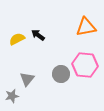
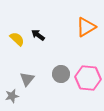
orange triangle: rotated 20 degrees counterclockwise
yellow semicircle: rotated 70 degrees clockwise
pink hexagon: moved 3 px right, 13 px down
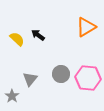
gray triangle: moved 3 px right
gray star: rotated 24 degrees counterclockwise
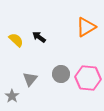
black arrow: moved 1 px right, 2 px down
yellow semicircle: moved 1 px left, 1 px down
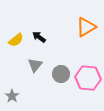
yellow semicircle: rotated 98 degrees clockwise
gray triangle: moved 5 px right, 14 px up
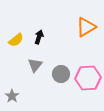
black arrow: rotated 72 degrees clockwise
pink hexagon: rotated 10 degrees counterclockwise
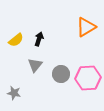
black arrow: moved 2 px down
gray star: moved 2 px right, 3 px up; rotated 24 degrees counterclockwise
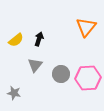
orange triangle: rotated 20 degrees counterclockwise
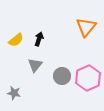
gray circle: moved 1 px right, 2 px down
pink hexagon: rotated 20 degrees counterclockwise
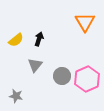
orange triangle: moved 1 px left, 5 px up; rotated 10 degrees counterclockwise
pink hexagon: moved 1 px left, 1 px down
gray star: moved 2 px right, 3 px down
